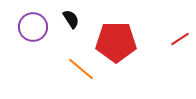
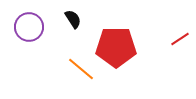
black semicircle: moved 2 px right
purple circle: moved 4 px left
red pentagon: moved 5 px down
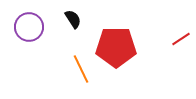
red line: moved 1 px right
orange line: rotated 24 degrees clockwise
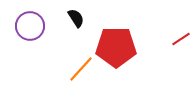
black semicircle: moved 3 px right, 1 px up
purple circle: moved 1 px right, 1 px up
orange line: rotated 68 degrees clockwise
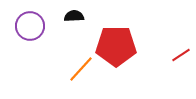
black semicircle: moved 2 px left, 2 px up; rotated 60 degrees counterclockwise
red line: moved 16 px down
red pentagon: moved 1 px up
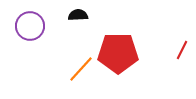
black semicircle: moved 4 px right, 1 px up
red pentagon: moved 2 px right, 7 px down
red line: moved 1 px right, 5 px up; rotated 30 degrees counterclockwise
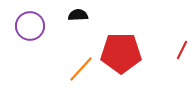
red pentagon: moved 3 px right
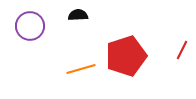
red pentagon: moved 5 px right, 3 px down; rotated 18 degrees counterclockwise
orange line: rotated 32 degrees clockwise
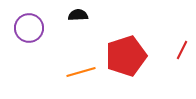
purple circle: moved 1 px left, 2 px down
orange line: moved 3 px down
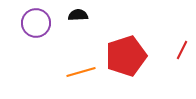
purple circle: moved 7 px right, 5 px up
